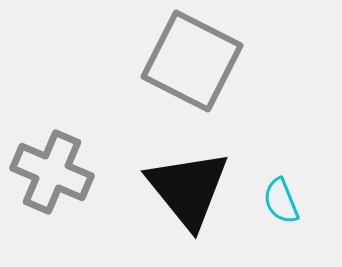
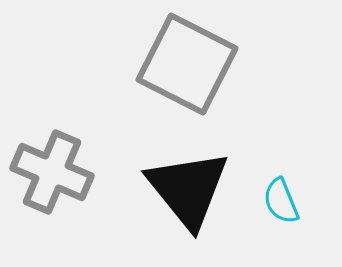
gray square: moved 5 px left, 3 px down
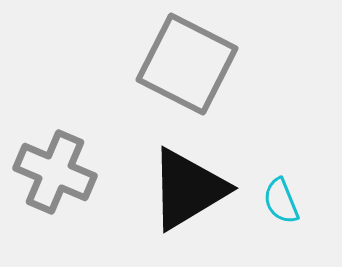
gray cross: moved 3 px right
black triangle: rotated 38 degrees clockwise
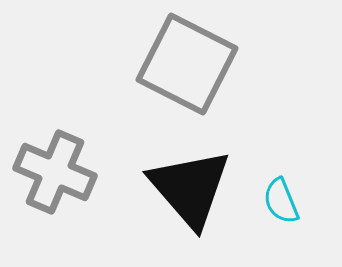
black triangle: moved 2 px right, 1 px up; rotated 40 degrees counterclockwise
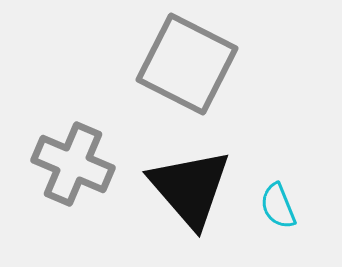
gray cross: moved 18 px right, 8 px up
cyan semicircle: moved 3 px left, 5 px down
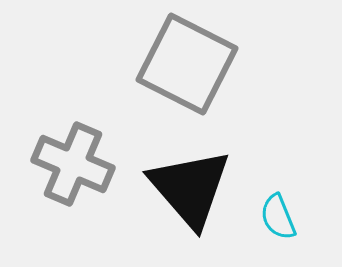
cyan semicircle: moved 11 px down
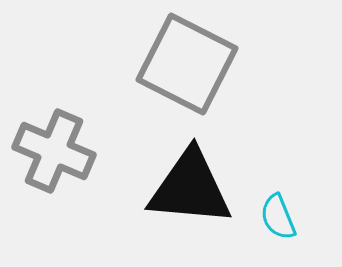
gray cross: moved 19 px left, 13 px up
black triangle: rotated 44 degrees counterclockwise
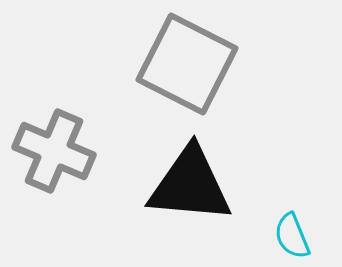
black triangle: moved 3 px up
cyan semicircle: moved 14 px right, 19 px down
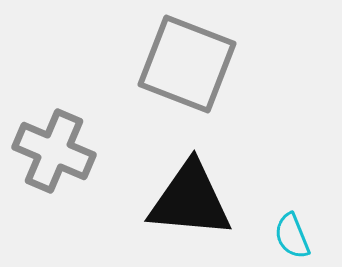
gray square: rotated 6 degrees counterclockwise
black triangle: moved 15 px down
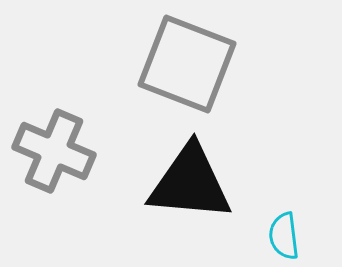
black triangle: moved 17 px up
cyan semicircle: moved 8 px left; rotated 15 degrees clockwise
